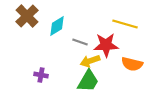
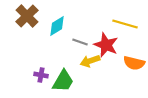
red star: rotated 25 degrees clockwise
orange semicircle: moved 2 px right, 1 px up
green trapezoid: moved 25 px left
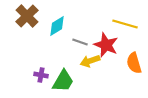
orange semicircle: rotated 60 degrees clockwise
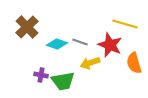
brown cross: moved 11 px down
cyan diamond: moved 18 px down; rotated 50 degrees clockwise
red star: moved 4 px right
yellow arrow: moved 2 px down
green trapezoid: rotated 50 degrees clockwise
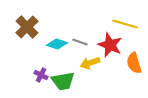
purple cross: rotated 16 degrees clockwise
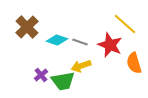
yellow line: rotated 25 degrees clockwise
cyan diamond: moved 4 px up
yellow arrow: moved 9 px left, 3 px down
purple cross: rotated 24 degrees clockwise
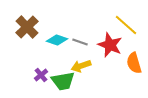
yellow line: moved 1 px right, 1 px down
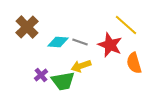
cyan diamond: moved 1 px right, 2 px down; rotated 15 degrees counterclockwise
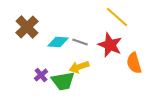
yellow line: moved 9 px left, 8 px up
yellow arrow: moved 2 px left, 1 px down
